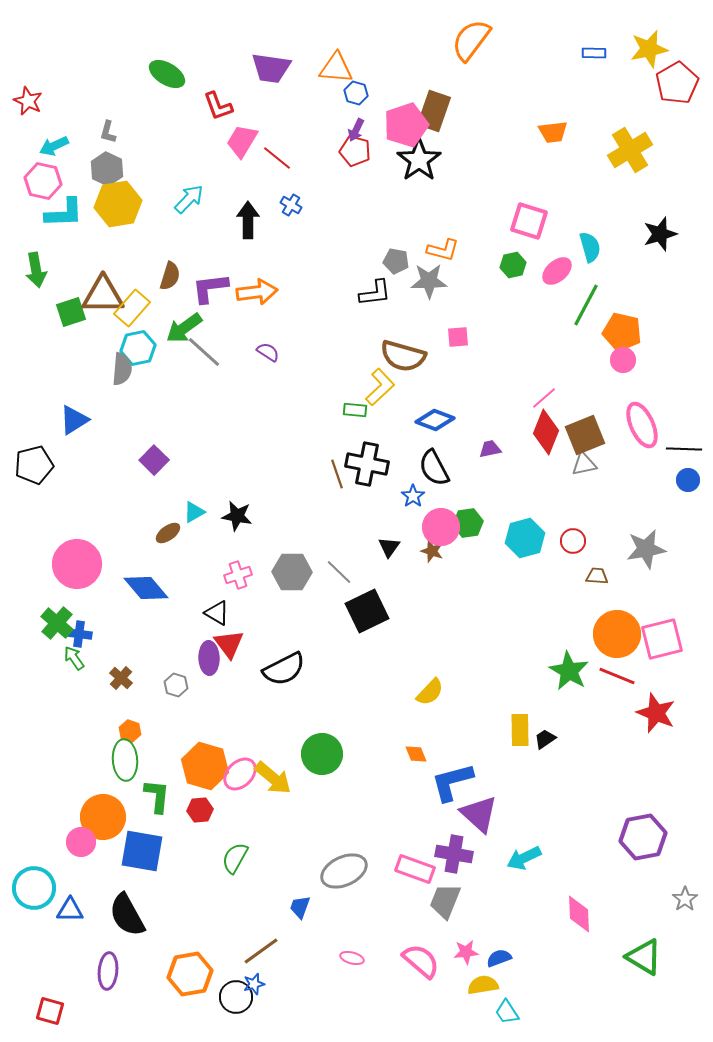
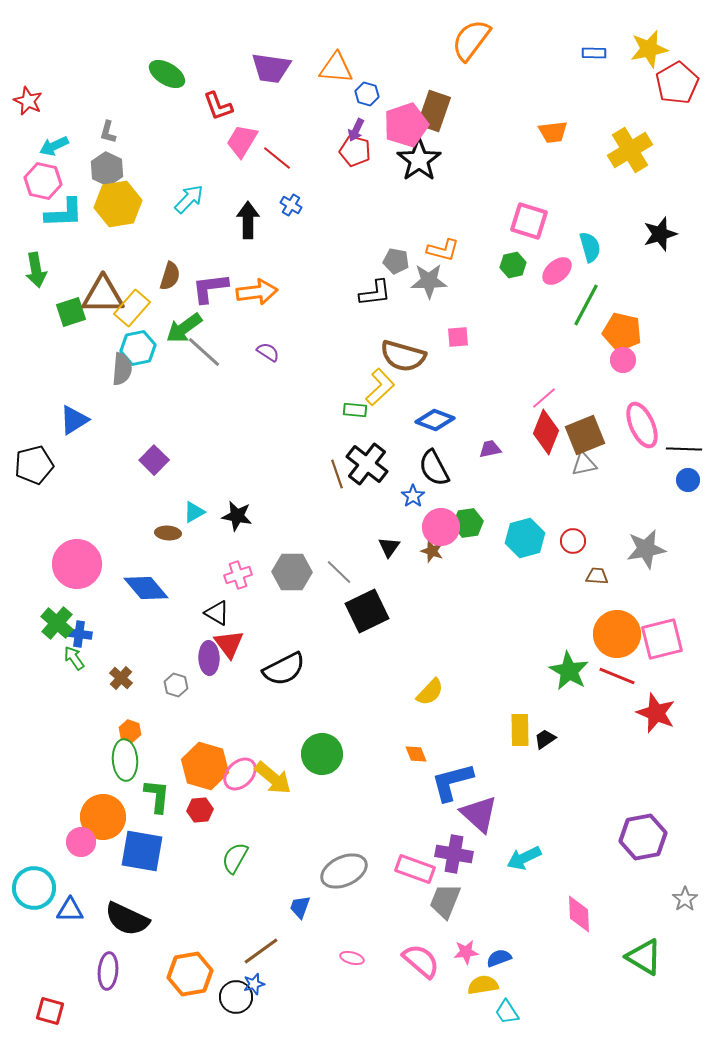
blue hexagon at (356, 93): moved 11 px right, 1 px down
black cross at (367, 464): rotated 27 degrees clockwise
brown ellipse at (168, 533): rotated 40 degrees clockwise
black semicircle at (127, 915): moved 4 px down; rotated 36 degrees counterclockwise
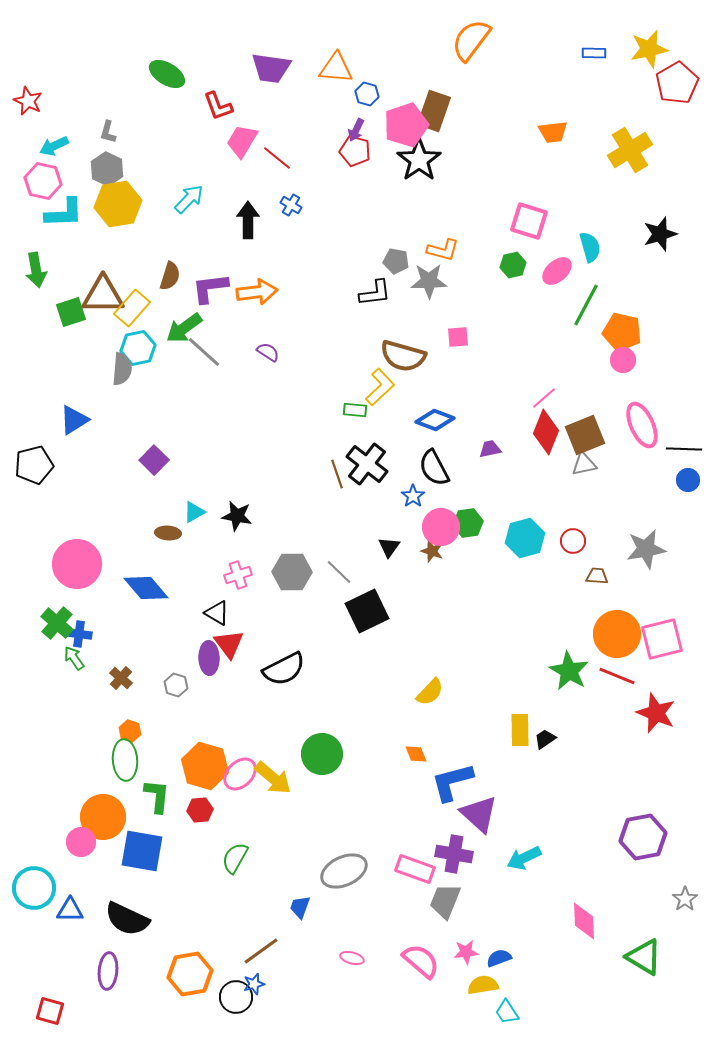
pink diamond at (579, 914): moved 5 px right, 7 px down
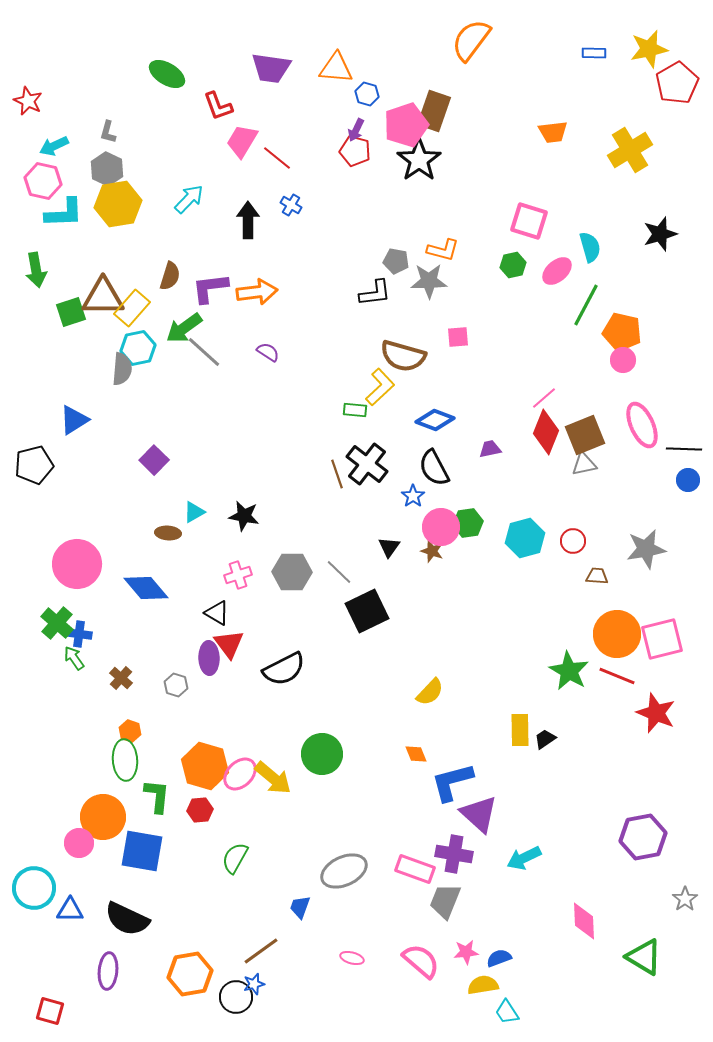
brown triangle at (103, 295): moved 2 px down
black star at (237, 516): moved 7 px right
pink circle at (81, 842): moved 2 px left, 1 px down
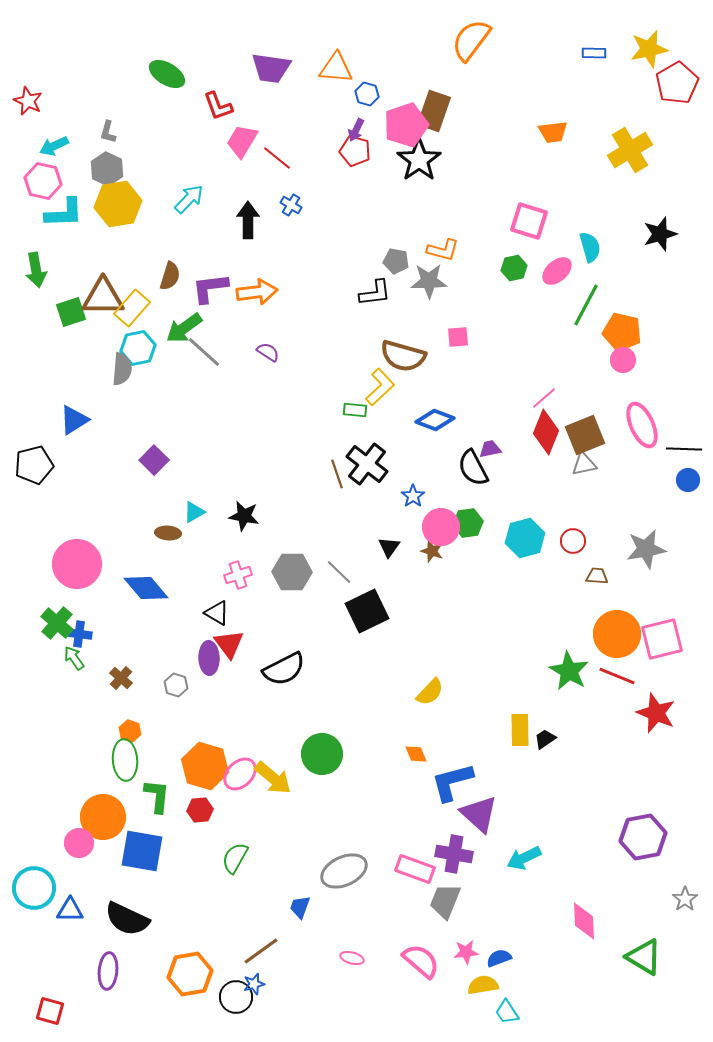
green hexagon at (513, 265): moved 1 px right, 3 px down
black semicircle at (434, 468): moved 39 px right
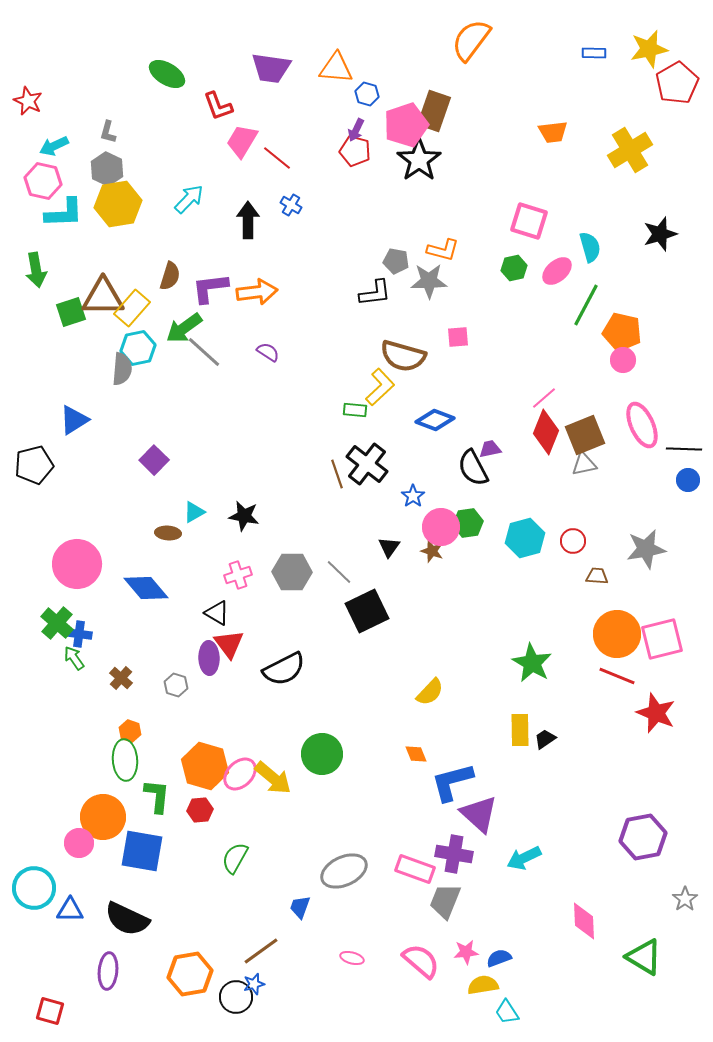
green star at (569, 671): moved 37 px left, 8 px up
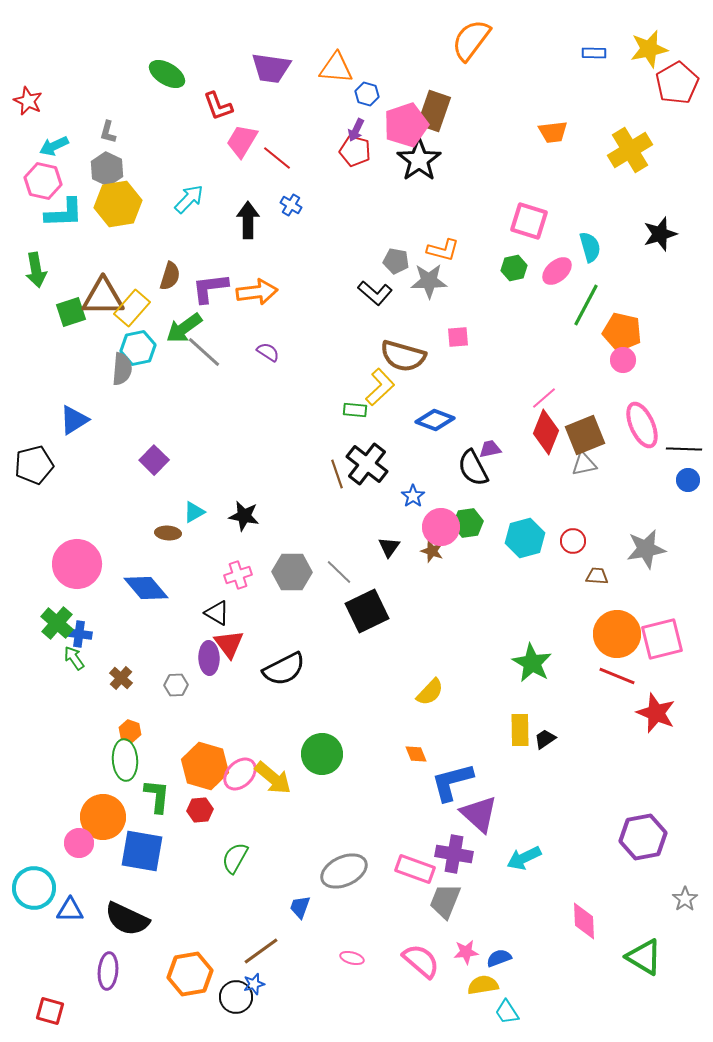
black L-shape at (375, 293): rotated 48 degrees clockwise
gray hexagon at (176, 685): rotated 20 degrees counterclockwise
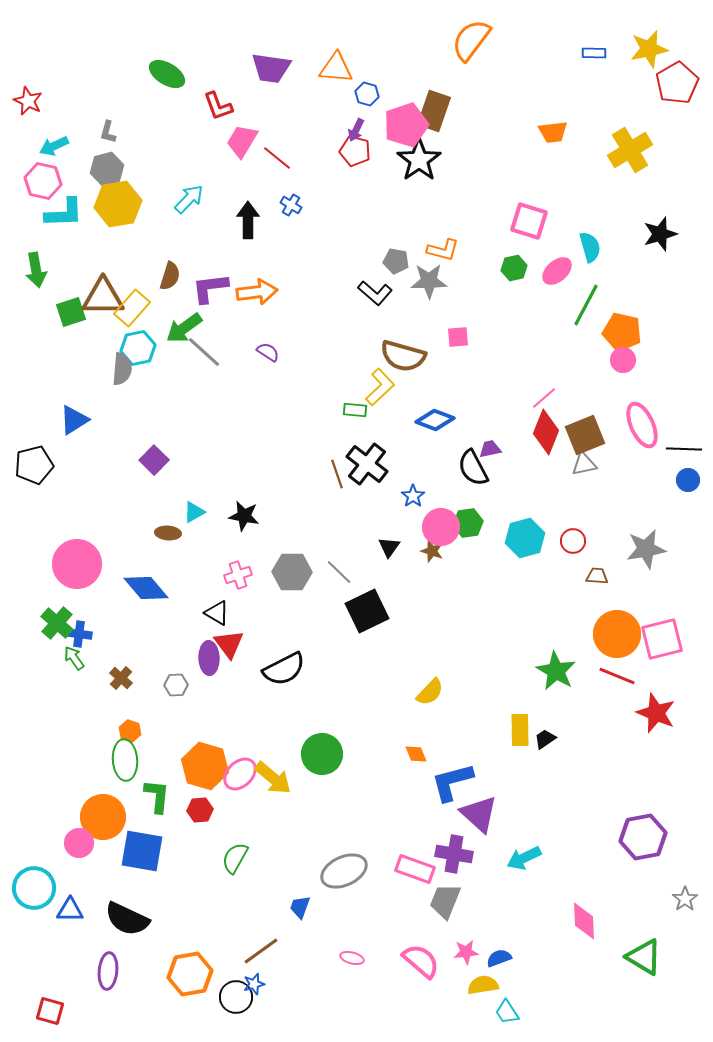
gray hexagon at (107, 169): rotated 20 degrees clockwise
green star at (532, 663): moved 24 px right, 8 px down
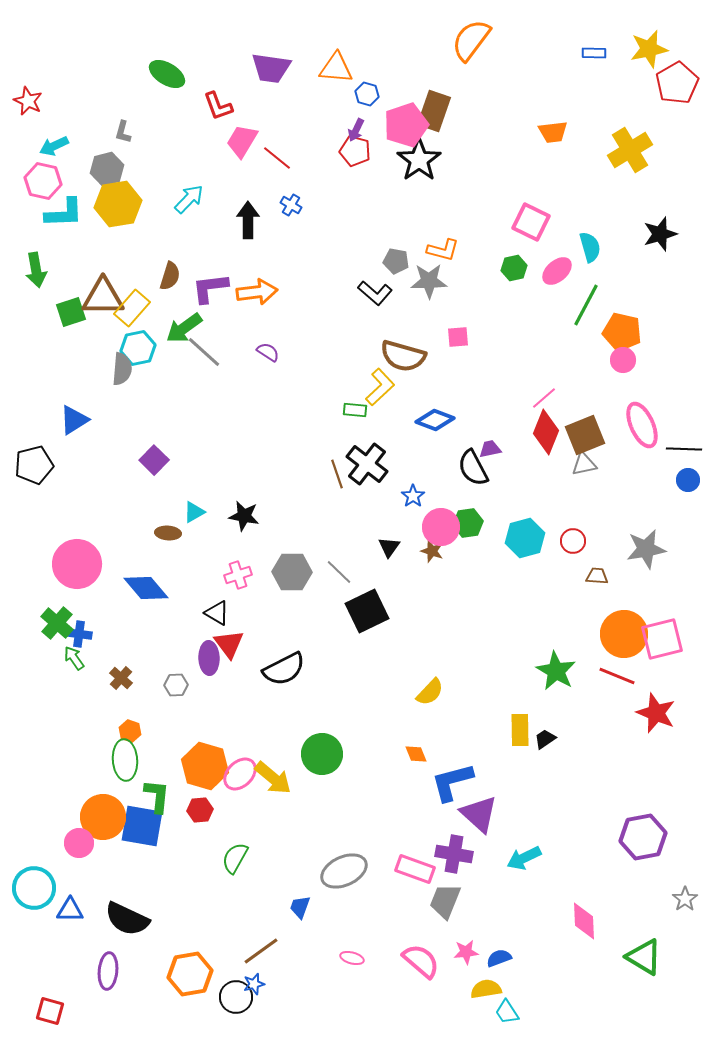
gray L-shape at (108, 132): moved 15 px right
pink square at (529, 221): moved 2 px right, 1 px down; rotated 9 degrees clockwise
orange circle at (617, 634): moved 7 px right
blue square at (142, 851): moved 25 px up
yellow semicircle at (483, 985): moved 3 px right, 4 px down
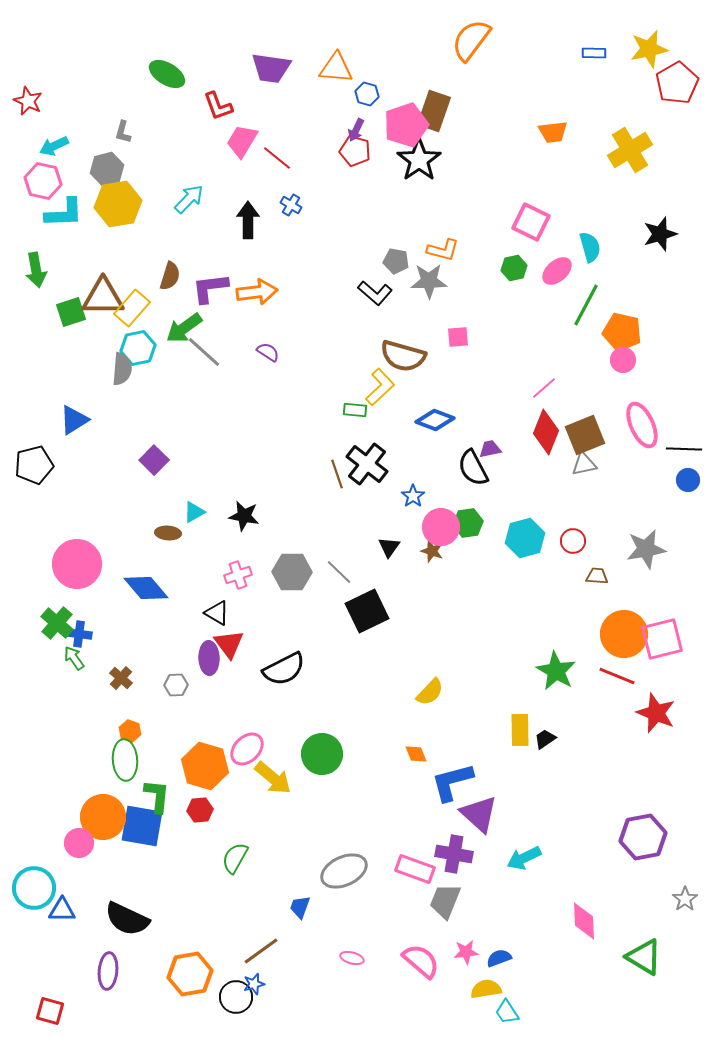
pink line at (544, 398): moved 10 px up
pink ellipse at (240, 774): moved 7 px right, 25 px up
blue triangle at (70, 910): moved 8 px left
